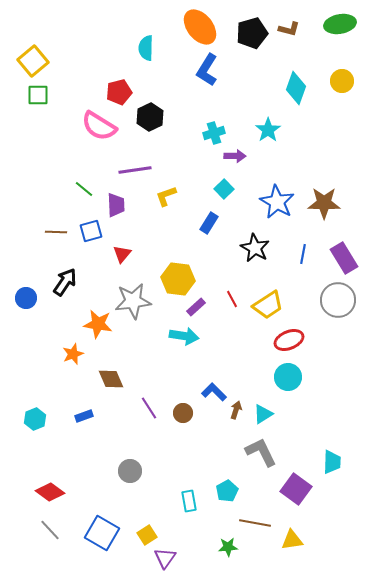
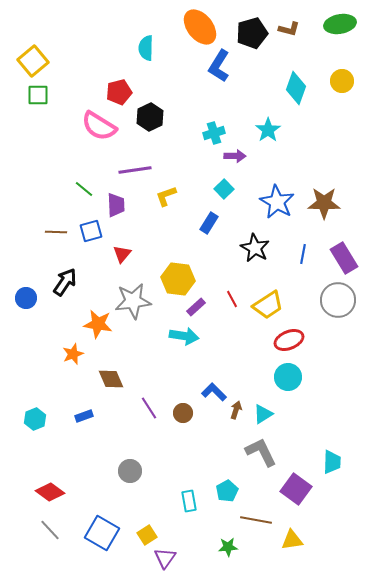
blue L-shape at (207, 70): moved 12 px right, 4 px up
brown line at (255, 523): moved 1 px right, 3 px up
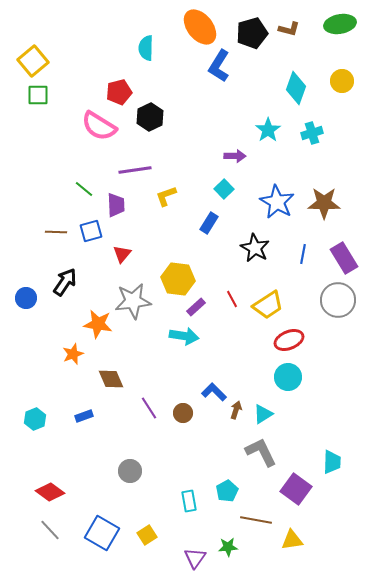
cyan cross at (214, 133): moved 98 px right
purple triangle at (165, 558): moved 30 px right
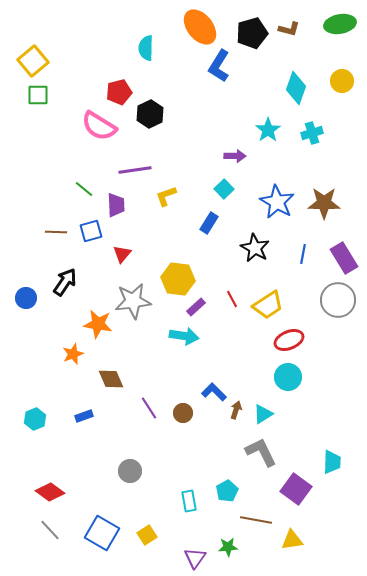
black hexagon at (150, 117): moved 3 px up
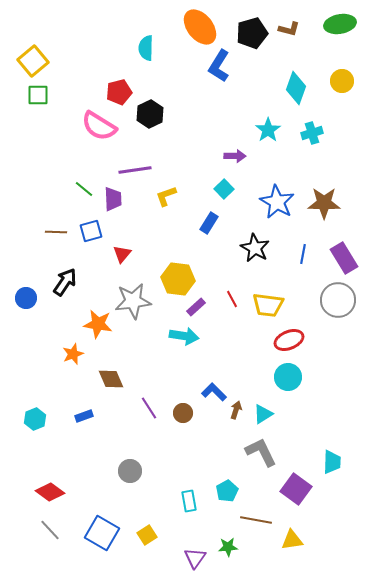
purple trapezoid at (116, 205): moved 3 px left, 6 px up
yellow trapezoid at (268, 305): rotated 40 degrees clockwise
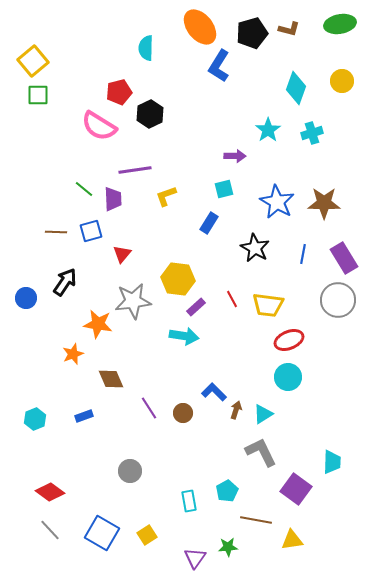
cyan square at (224, 189): rotated 30 degrees clockwise
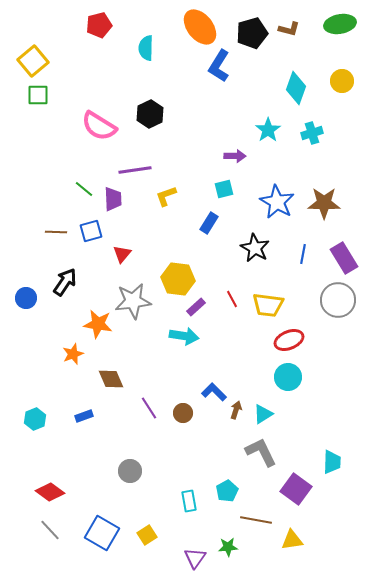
red pentagon at (119, 92): moved 20 px left, 67 px up
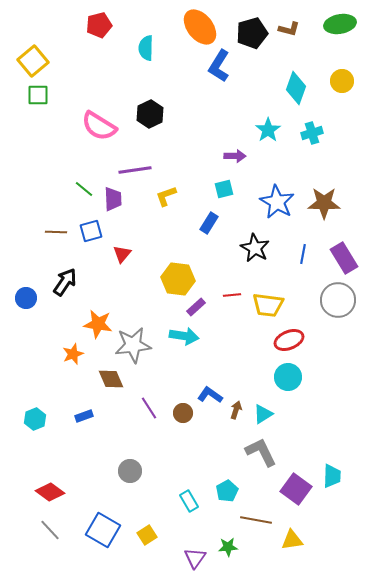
red line at (232, 299): moved 4 px up; rotated 66 degrees counterclockwise
gray star at (133, 301): moved 44 px down
blue L-shape at (214, 392): moved 4 px left, 3 px down; rotated 10 degrees counterclockwise
cyan trapezoid at (332, 462): moved 14 px down
cyan rectangle at (189, 501): rotated 20 degrees counterclockwise
blue square at (102, 533): moved 1 px right, 3 px up
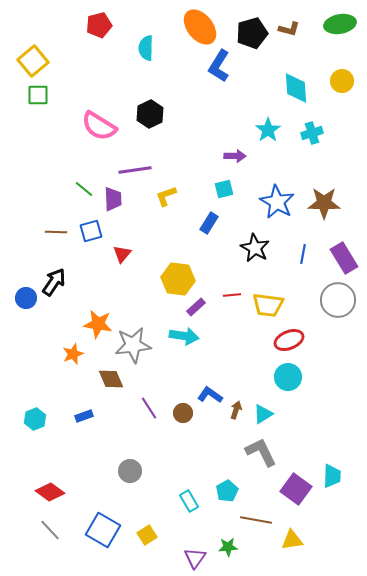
cyan diamond at (296, 88): rotated 24 degrees counterclockwise
black arrow at (65, 282): moved 11 px left
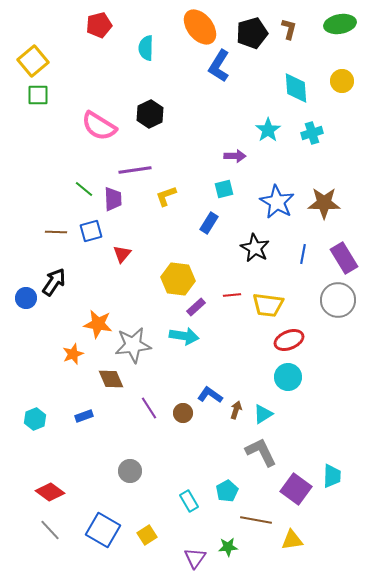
brown L-shape at (289, 29): rotated 90 degrees counterclockwise
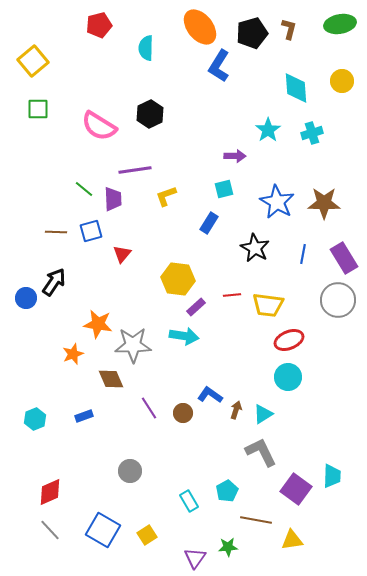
green square at (38, 95): moved 14 px down
gray star at (133, 345): rotated 6 degrees clockwise
red diamond at (50, 492): rotated 60 degrees counterclockwise
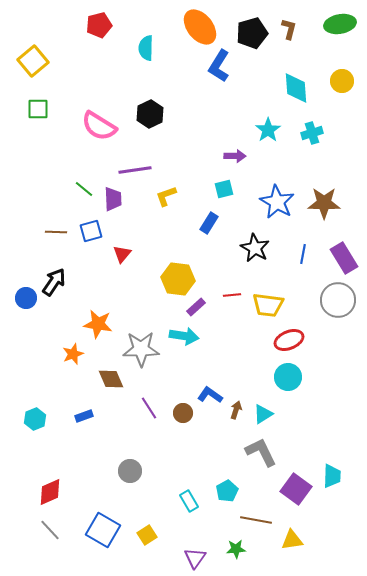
gray star at (133, 345): moved 8 px right, 4 px down
green star at (228, 547): moved 8 px right, 2 px down
